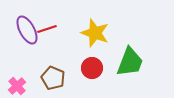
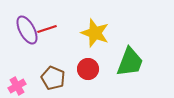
red circle: moved 4 px left, 1 px down
pink cross: rotated 12 degrees clockwise
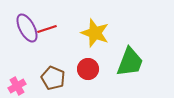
purple ellipse: moved 2 px up
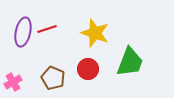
purple ellipse: moved 4 px left, 4 px down; rotated 40 degrees clockwise
pink cross: moved 4 px left, 4 px up
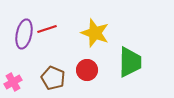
purple ellipse: moved 1 px right, 2 px down
green trapezoid: rotated 20 degrees counterclockwise
red circle: moved 1 px left, 1 px down
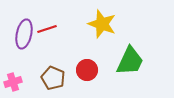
yellow star: moved 7 px right, 9 px up
green trapezoid: moved 1 px up; rotated 24 degrees clockwise
pink cross: rotated 12 degrees clockwise
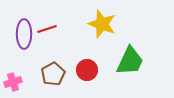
purple ellipse: rotated 12 degrees counterclockwise
brown pentagon: moved 4 px up; rotated 20 degrees clockwise
